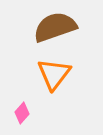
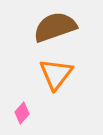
orange triangle: moved 2 px right
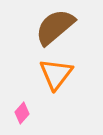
brown semicircle: rotated 21 degrees counterclockwise
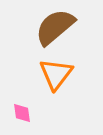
pink diamond: rotated 50 degrees counterclockwise
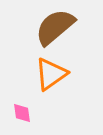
orange triangle: moved 5 px left; rotated 18 degrees clockwise
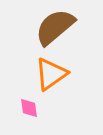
pink diamond: moved 7 px right, 5 px up
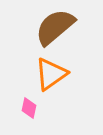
pink diamond: rotated 20 degrees clockwise
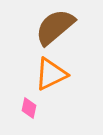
orange triangle: rotated 9 degrees clockwise
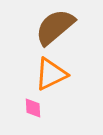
pink diamond: moved 4 px right; rotated 15 degrees counterclockwise
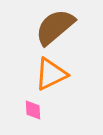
pink diamond: moved 2 px down
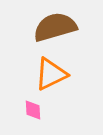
brown semicircle: rotated 24 degrees clockwise
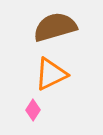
pink diamond: rotated 35 degrees clockwise
